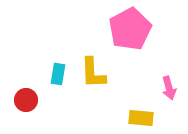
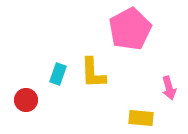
cyan rectangle: rotated 10 degrees clockwise
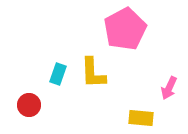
pink pentagon: moved 5 px left
pink arrow: rotated 40 degrees clockwise
red circle: moved 3 px right, 5 px down
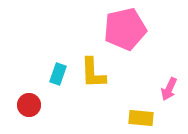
pink pentagon: rotated 15 degrees clockwise
pink arrow: moved 1 px down
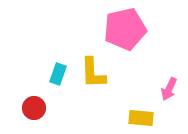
red circle: moved 5 px right, 3 px down
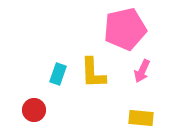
pink arrow: moved 27 px left, 18 px up
red circle: moved 2 px down
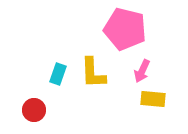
pink pentagon: rotated 27 degrees clockwise
yellow rectangle: moved 12 px right, 19 px up
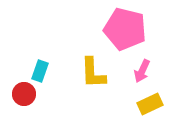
cyan rectangle: moved 18 px left, 3 px up
yellow rectangle: moved 3 px left, 5 px down; rotated 30 degrees counterclockwise
red circle: moved 10 px left, 16 px up
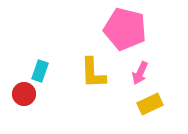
pink arrow: moved 2 px left, 2 px down
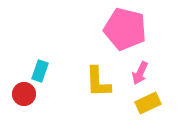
yellow L-shape: moved 5 px right, 9 px down
yellow rectangle: moved 2 px left, 1 px up
